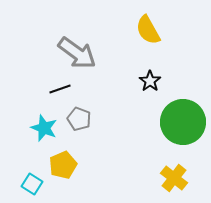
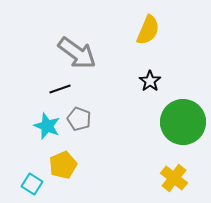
yellow semicircle: rotated 128 degrees counterclockwise
cyan star: moved 3 px right, 2 px up
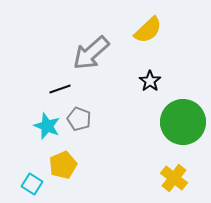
yellow semicircle: rotated 24 degrees clockwise
gray arrow: moved 14 px right; rotated 102 degrees clockwise
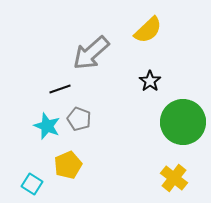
yellow pentagon: moved 5 px right
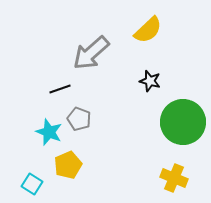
black star: rotated 20 degrees counterclockwise
cyan star: moved 2 px right, 6 px down
yellow cross: rotated 16 degrees counterclockwise
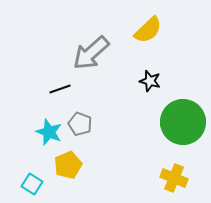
gray pentagon: moved 1 px right, 5 px down
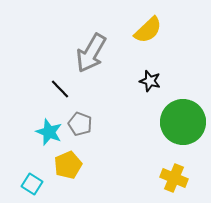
gray arrow: rotated 18 degrees counterclockwise
black line: rotated 65 degrees clockwise
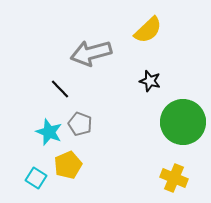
gray arrow: rotated 45 degrees clockwise
cyan square: moved 4 px right, 6 px up
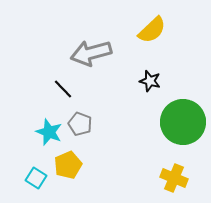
yellow semicircle: moved 4 px right
black line: moved 3 px right
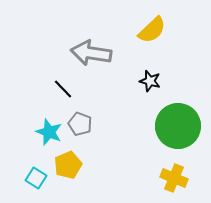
gray arrow: rotated 24 degrees clockwise
green circle: moved 5 px left, 4 px down
